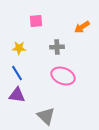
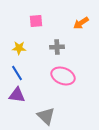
orange arrow: moved 1 px left, 4 px up
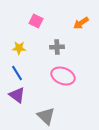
pink square: rotated 32 degrees clockwise
purple triangle: rotated 30 degrees clockwise
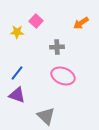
pink square: rotated 16 degrees clockwise
yellow star: moved 2 px left, 16 px up
blue line: rotated 70 degrees clockwise
purple triangle: rotated 18 degrees counterclockwise
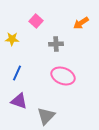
yellow star: moved 5 px left, 7 px down
gray cross: moved 1 px left, 3 px up
blue line: rotated 14 degrees counterclockwise
purple triangle: moved 2 px right, 6 px down
gray triangle: rotated 30 degrees clockwise
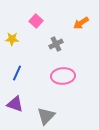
gray cross: rotated 24 degrees counterclockwise
pink ellipse: rotated 25 degrees counterclockwise
purple triangle: moved 4 px left, 3 px down
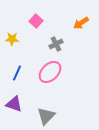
pink ellipse: moved 13 px left, 4 px up; rotated 40 degrees counterclockwise
purple triangle: moved 1 px left
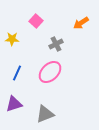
purple triangle: rotated 36 degrees counterclockwise
gray triangle: moved 1 px left, 2 px up; rotated 24 degrees clockwise
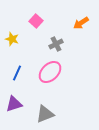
yellow star: rotated 16 degrees clockwise
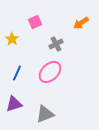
pink square: moved 1 px left, 1 px down; rotated 24 degrees clockwise
yellow star: rotated 16 degrees clockwise
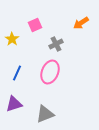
pink square: moved 3 px down
pink ellipse: rotated 25 degrees counterclockwise
